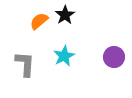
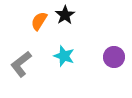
orange semicircle: rotated 18 degrees counterclockwise
cyan star: rotated 25 degrees counterclockwise
gray L-shape: moved 4 px left; rotated 132 degrees counterclockwise
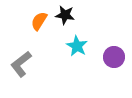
black star: rotated 30 degrees counterclockwise
cyan star: moved 13 px right, 10 px up; rotated 10 degrees clockwise
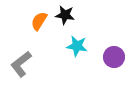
cyan star: rotated 20 degrees counterclockwise
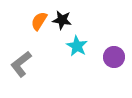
black star: moved 3 px left, 5 px down
cyan star: rotated 20 degrees clockwise
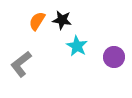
orange semicircle: moved 2 px left
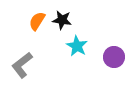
gray L-shape: moved 1 px right, 1 px down
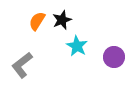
black star: rotated 30 degrees counterclockwise
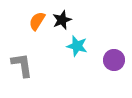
cyan star: rotated 15 degrees counterclockwise
purple circle: moved 3 px down
gray L-shape: rotated 120 degrees clockwise
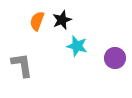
orange semicircle: rotated 12 degrees counterclockwise
purple circle: moved 1 px right, 2 px up
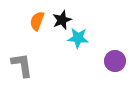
cyan star: moved 1 px right, 8 px up; rotated 10 degrees counterclockwise
purple circle: moved 3 px down
